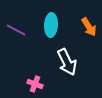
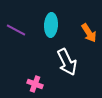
orange arrow: moved 6 px down
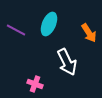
cyan ellipse: moved 2 px left, 1 px up; rotated 20 degrees clockwise
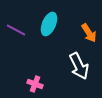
white arrow: moved 12 px right, 4 px down
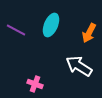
cyan ellipse: moved 2 px right, 1 px down
orange arrow: rotated 60 degrees clockwise
white arrow: rotated 148 degrees clockwise
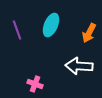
purple line: moved 1 px right; rotated 42 degrees clockwise
white arrow: rotated 28 degrees counterclockwise
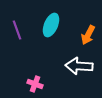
orange arrow: moved 1 px left, 2 px down
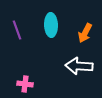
cyan ellipse: rotated 25 degrees counterclockwise
orange arrow: moved 3 px left, 2 px up
pink cross: moved 10 px left; rotated 14 degrees counterclockwise
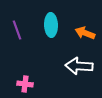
orange arrow: rotated 84 degrees clockwise
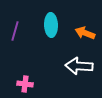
purple line: moved 2 px left, 1 px down; rotated 36 degrees clockwise
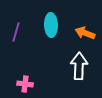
purple line: moved 1 px right, 1 px down
white arrow: rotated 88 degrees clockwise
